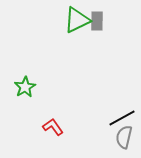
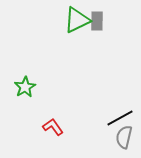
black line: moved 2 px left
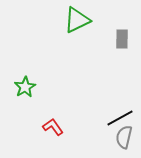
gray rectangle: moved 25 px right, 18 px down
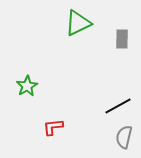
green triangle: moved 1 px right, 3 px down
green star: moved 2 px right, 1 px up
black line: moved 2 px left, 12 px up
red L-shape: rotated 60 degrees counterclockwise
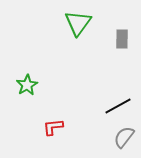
green triangle: rotated 28 degrees counterclockwise
green star: moved 1 px up
gray semicircle: rotated 25 degrees clockwise
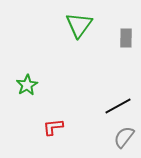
green triangle: moved 1 px right, 2 px down
gray rectangle: moved 4 px right, 1 px up
